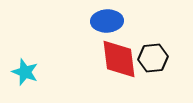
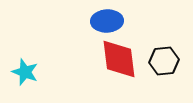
black hexagon: moved 11 px right, 3 px down
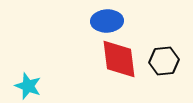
cyan star: moved 3 px right, 14 px down
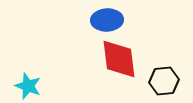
blue ellipse: moved 1 px up
black hexagon: moved 20 px down
